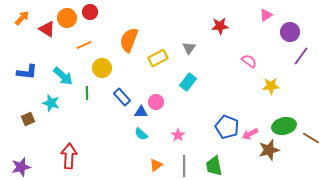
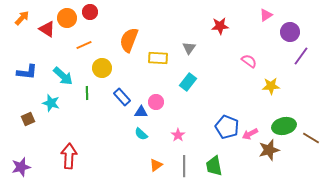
yellow rectangle: rotated 30 degrees clockwise
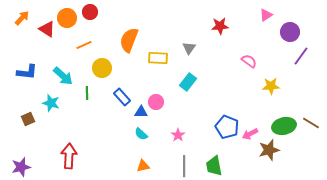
brown line: moved 15 px up
orange triangle: moved 13 px left, 1 px down; rotated 24 degrees clockwise
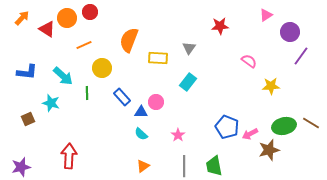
orange triangle: rotated 24 degrees counterclockwise
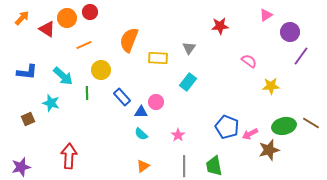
yellow circle: moved 1 px left, 2 px down
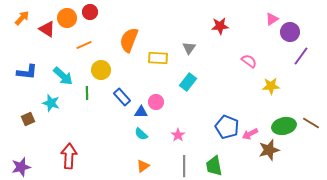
pink triangle: moved 6 px right, 4 px down
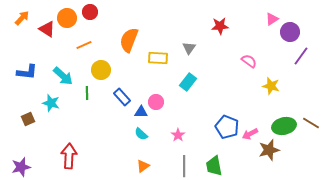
yellow star: rotated 18 degrees clockwise
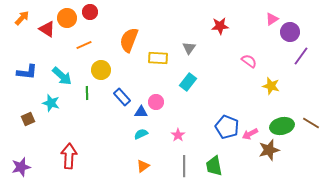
cyan arrow: moved 1 px left
green ellipse: moved 2 px left
cyan semicircle: rotated 112 degrees clockwise
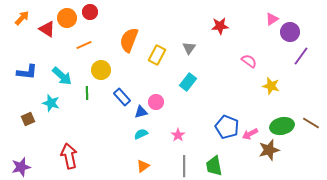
yellow rectangle: moved 1 px left, 3 px up; rotated 66 degrees counterclockwise
blue triangle: rotated 16 degrees counterclockwise
red arrow: rotated 15 degrees counterclockwise
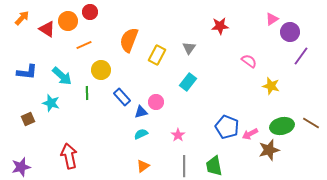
orange circle: moved 1 px right, 3 px down
